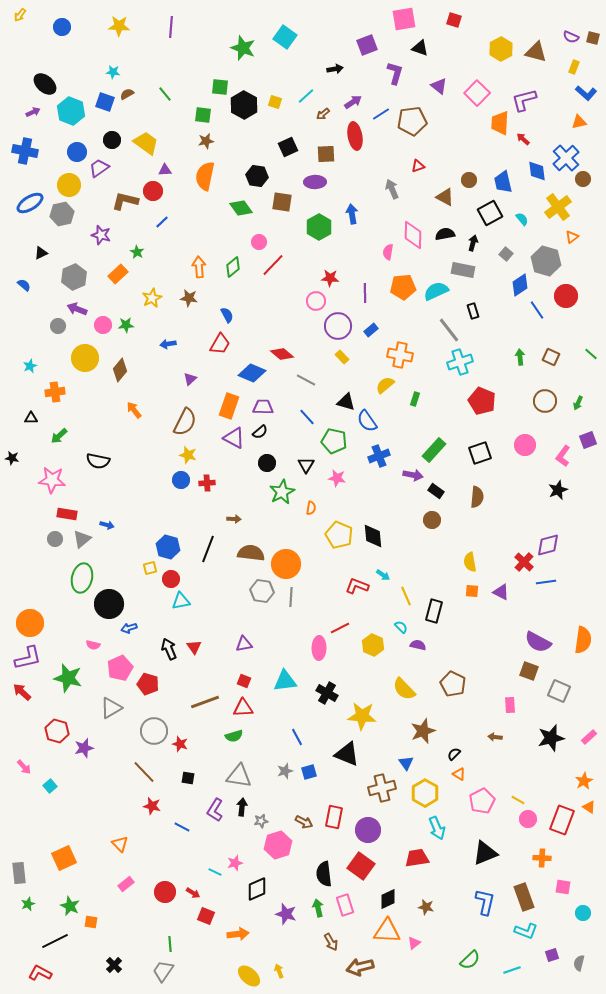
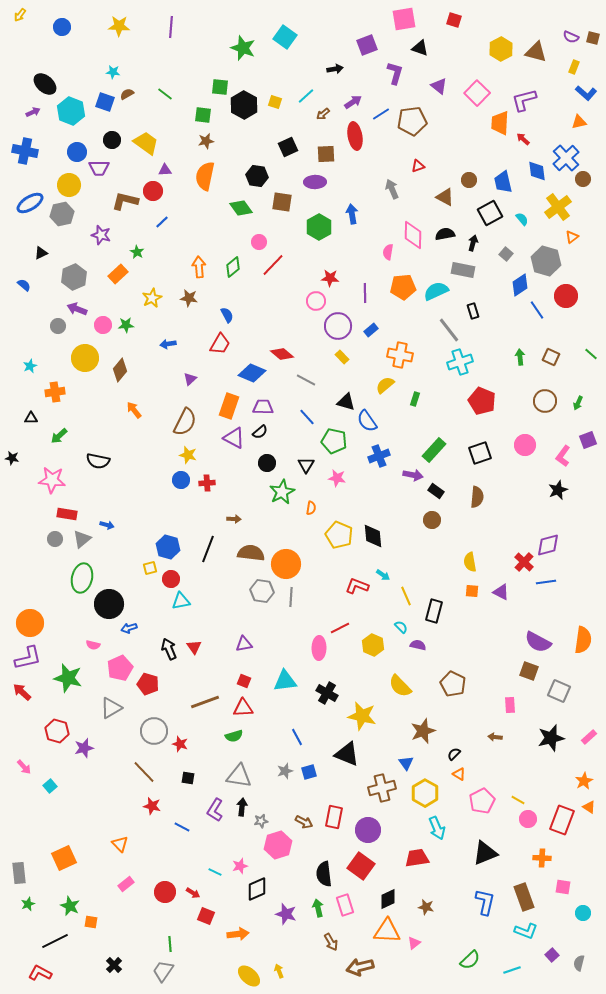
green line at (165, 94): rotated 14 degrees counterclockwise
purple trapezoid at (99, 168): rotated 145 degrees counterclockwise
yellow semicircle at (404, 689): moved 4 px left, 3 px up
yellow star at (362, 716): rotated 8 degrees clockwise
pink star at (235, 863): moved 5 px right, 3 px down
purple square at (552, 955): rotated 24 degrees counterclockwise
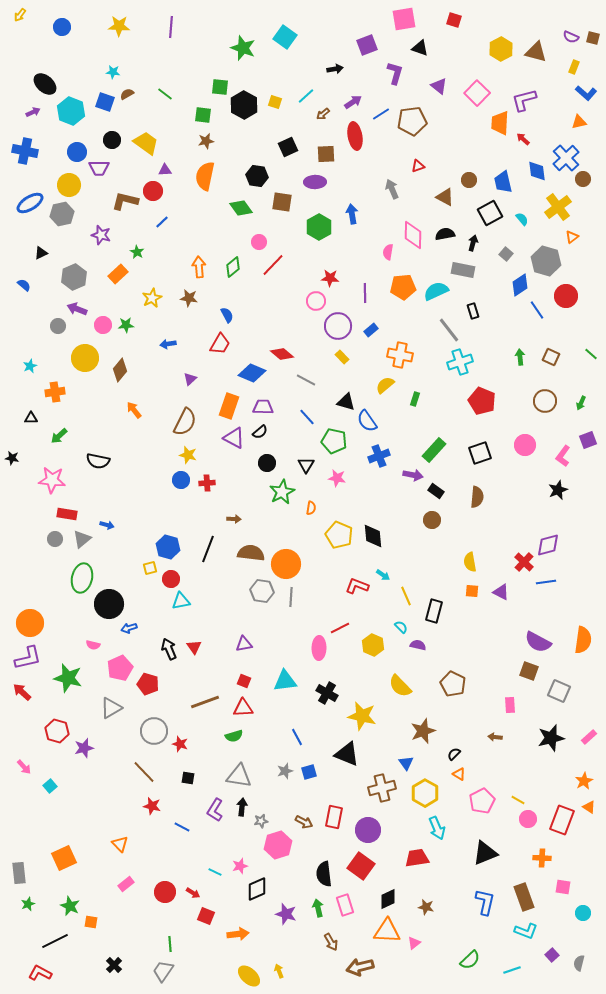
green arrow at (578, 403): moved 3 px right
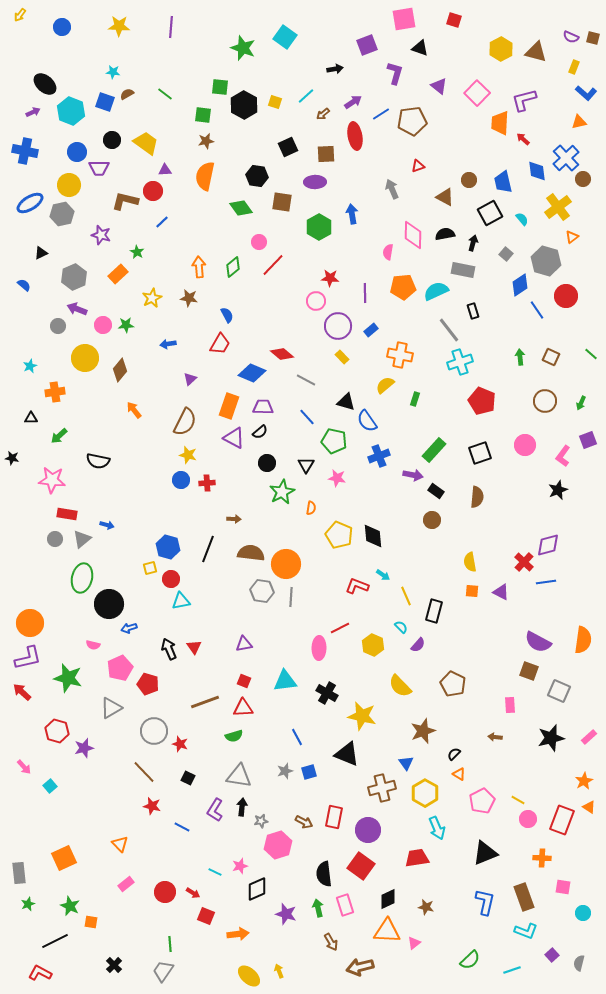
purple semicircle at (418, 645): rotated 119 degrees clockwise
black square at (188, 778): rotated 16 degrees clockwise
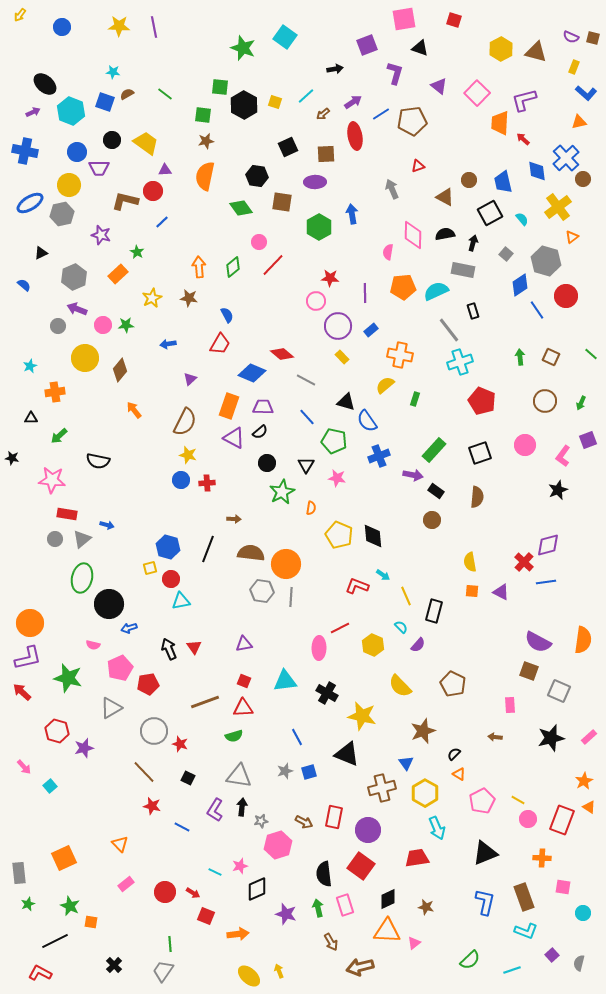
purple line at (171, 27): moved 17 px left; rotated 15 degrees counterclockwise
red pentagon at (148, 684): rotated 25 degrees counterclockwise
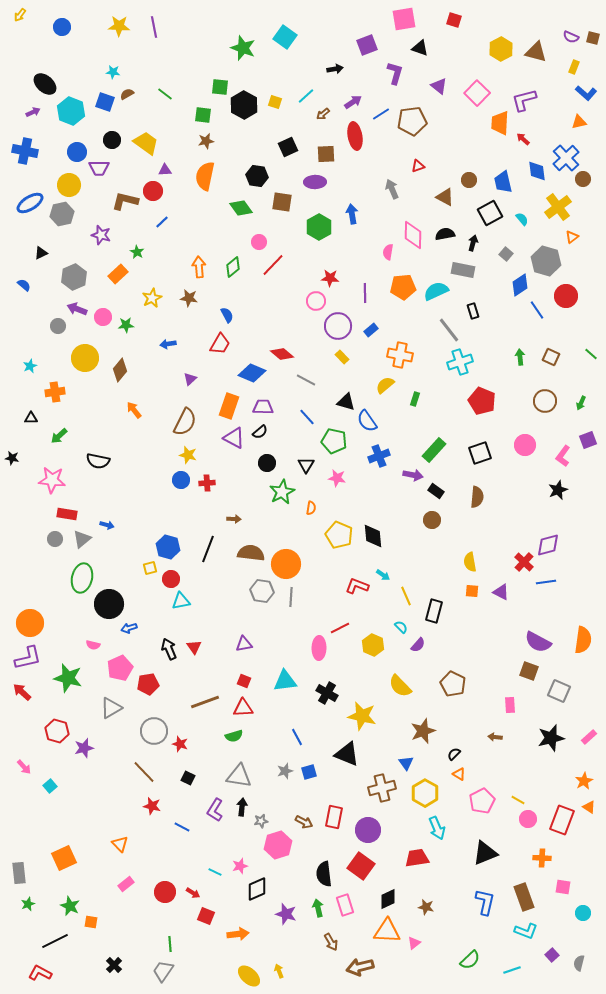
pink circle at (103, 325): moved 8 px up
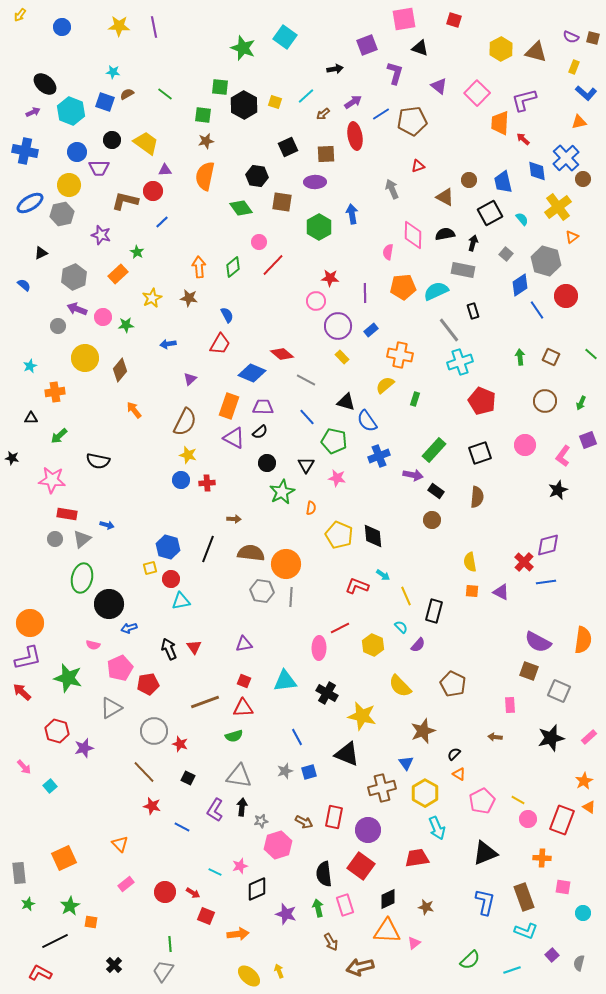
green star at (70, 906): rotated 18 degrees clockwise
